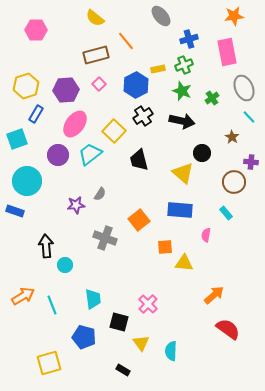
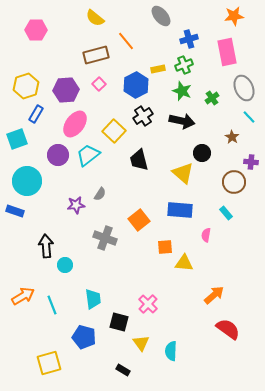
cyan trapezoid at (90, 154): moved 2 px left, 1 px down
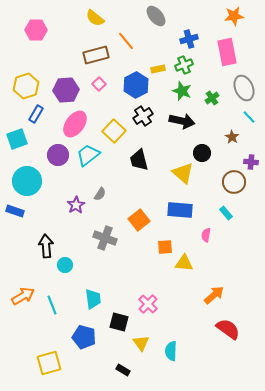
gray ellipse at (161, 16): moved 5 px left
purple star at (76, 205): rotated 24 degrees counterclockwise
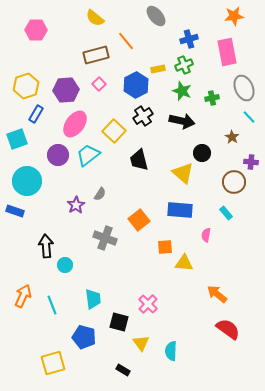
green cross at (212, 98): rotated 24 degrees clockwise
orange arrow at (214, 295): moved 3 px right, 1 px up; rotated 100 degrees counterclockwise
orange arrow at (23, 296): rotated 35 degrees counterclockwise
yellow square at (49, 363): moved 4 px right
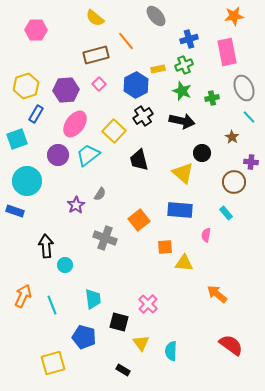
red semicircle at (228, 329): moved 3 px right, 16 px down
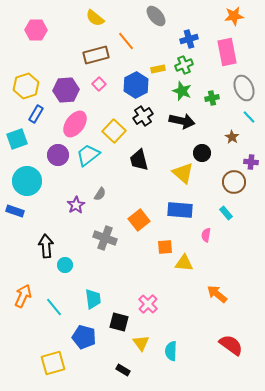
cyan line at (52, 305): moved 2 px right, 2 px down; rotated 18 degrees counterclockwise
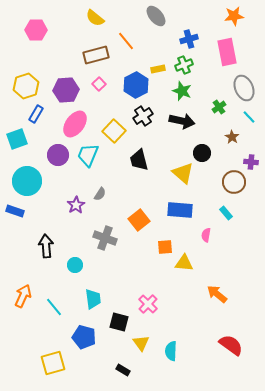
green cross at (212, 98): moved 7 px right, 9 px down; rotated 24 degrees counterclockwise
cyan trapezoid at (88, 155): rotated 30 degrees counterclockwise
cyan circle at (65, 265): moved 10 px right
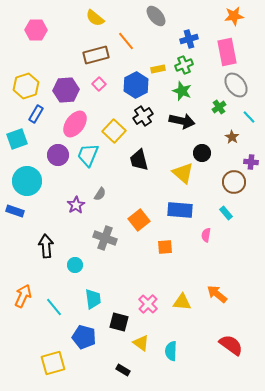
gray ellipse at (244, 88): moved 8 px left, 3 px up; rotated 15 degrees counterclockwise
yellow triangle at (184, 263): moved 2 px left, 39 px down
yellow triangle at (141, 343): rotated 18 degrees counterclockwise
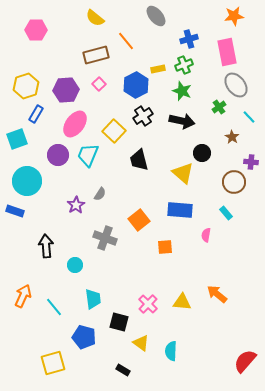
red semicircle at (231, 345): moved 14 px right, 16 px down; rotated 85 degrees counterclockwise
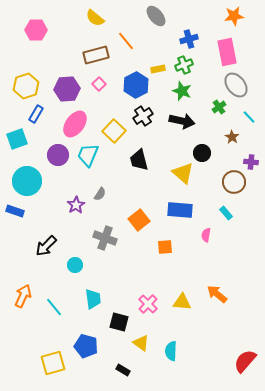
purple hexagon at (66, 90): moved 1 px right, 1 px up
black arrow at (46, 246): rotated 130 degrees counterclockwise
blue pentagon at (84, 337): moved 2 px right, 9 px down
